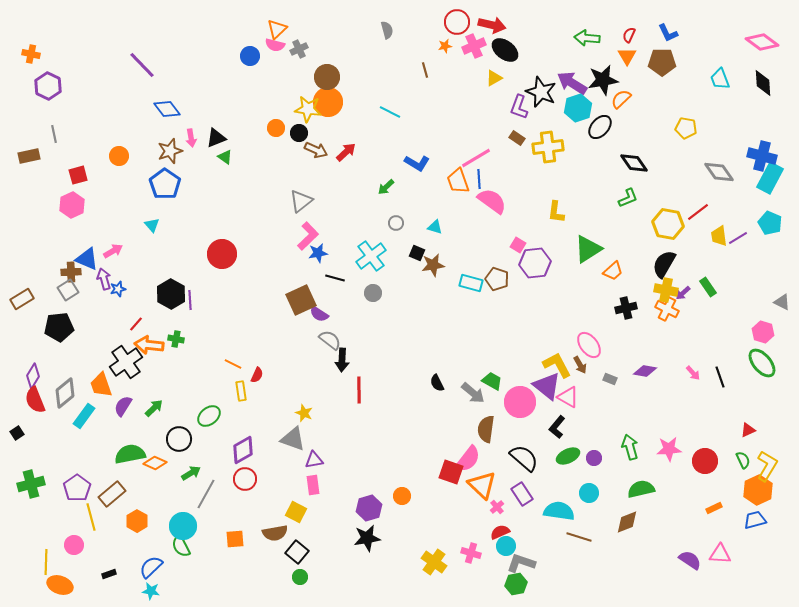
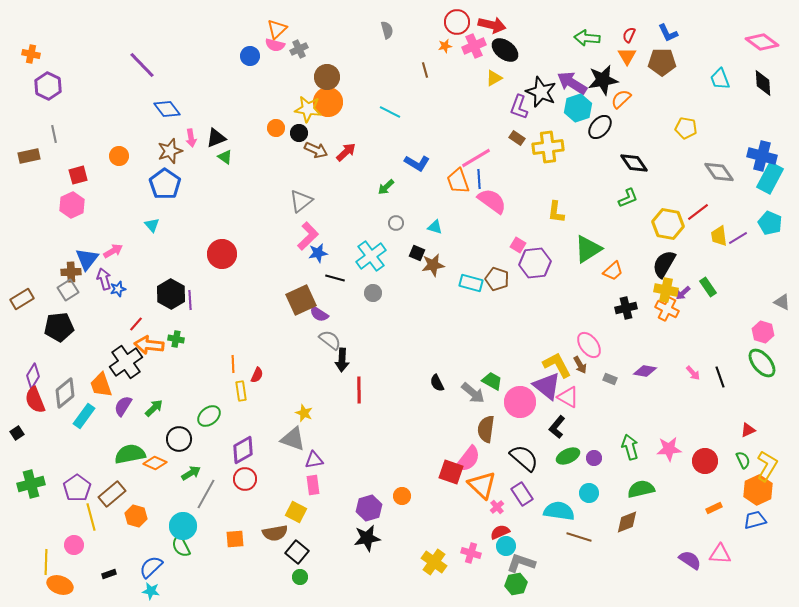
blue triangle at (87, 259): rotated 45 degrees clockwise
orange line at (233, 364): rotated 60 degrees clockwise
orange hexagon at (137, 521): moved 1 px left, 5 px up; rotated 15 degrees counterclockwise
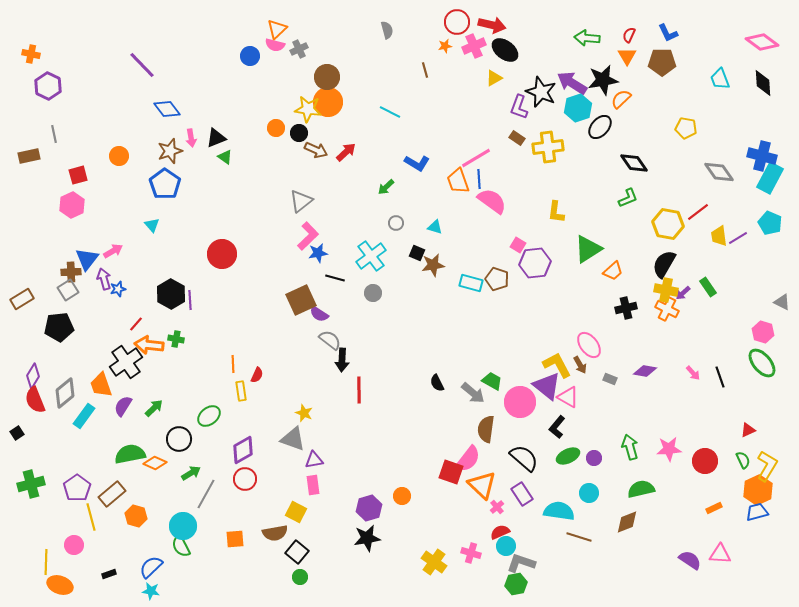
blue trapezoid at (755, 520): moved 2 px right, 8 px up
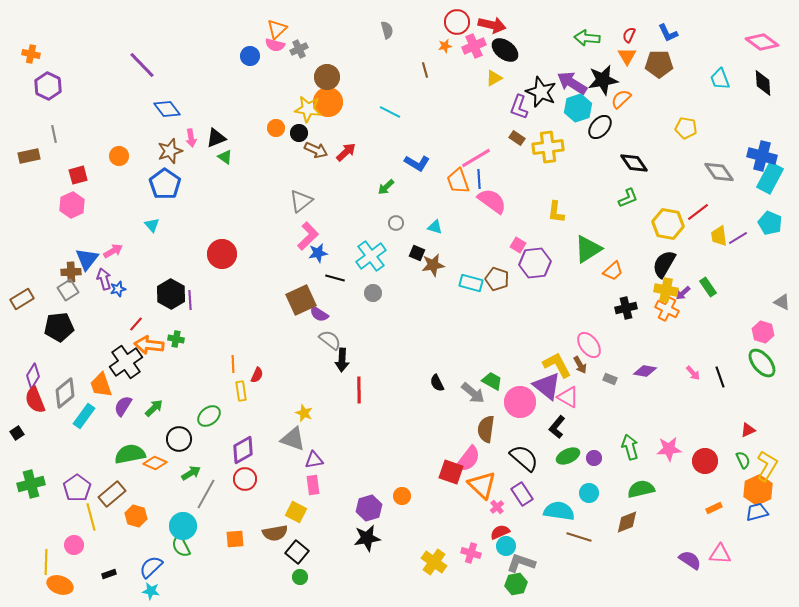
brown pentagon at (662, 62): moved 3 px left, 2 px down
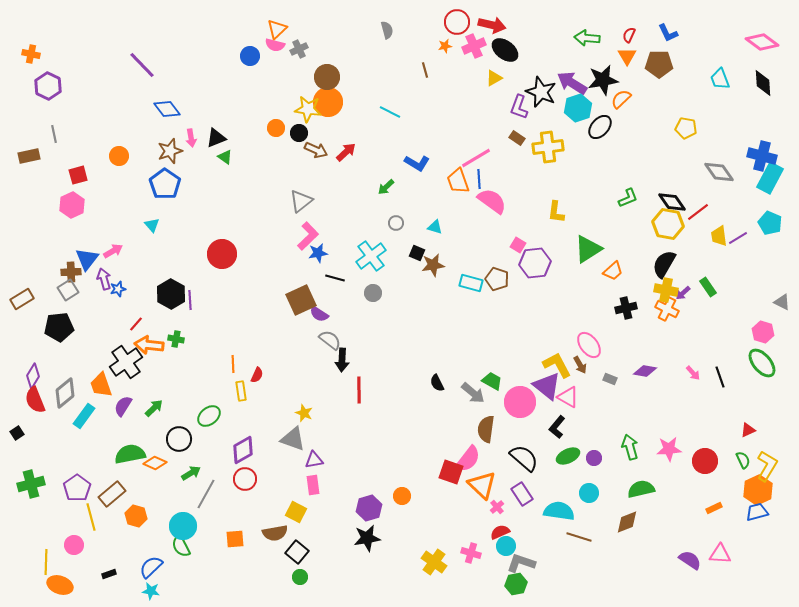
black diamond at (634, 163): moved 38 px right, 39 px down
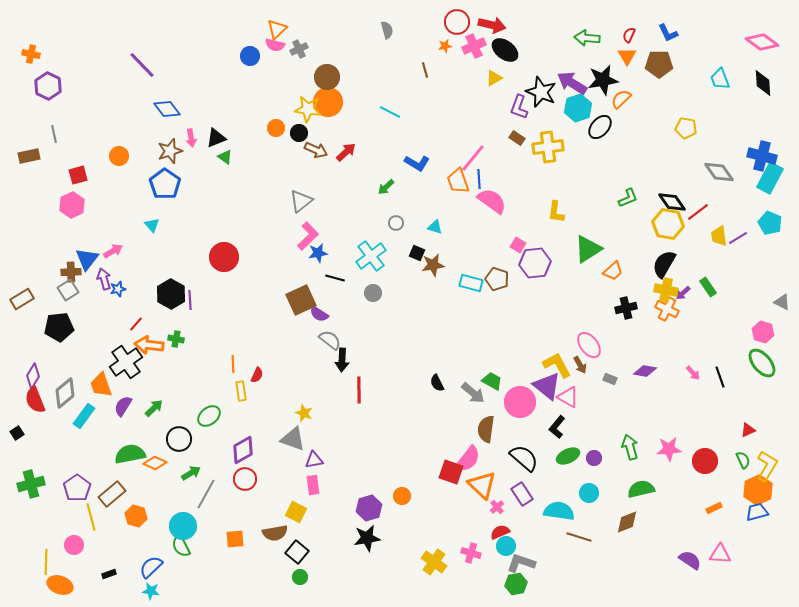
pink line at (476, 158): moved 3 px left; rotated 20 degrees counterclockwise
red circle at (222, 254): moved 2 px right, 3 px down
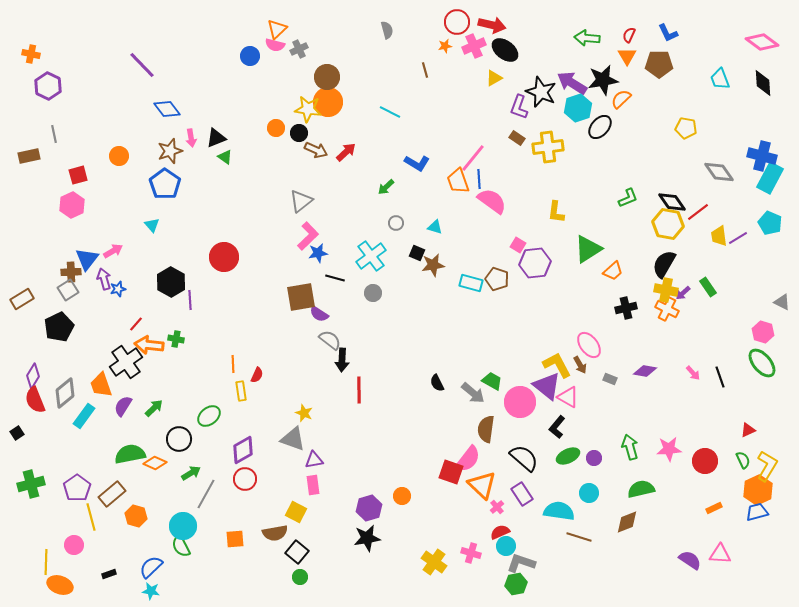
black hexagon at (171, 294): moved 12 px up
brown square at (301, 300): moved 3 px up; rotated 16 degrees clockwise
black pentagon at (59, 327): rotated 20 degrees counterclockwise
